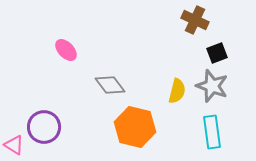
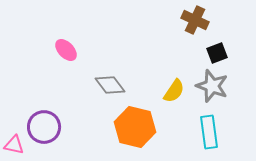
yellow semicircle: moved 3 px left; rotated 20 degrees clockwise
cyan rectangle: moved 3 px left
pink triangle: rotated 20 degrees counterclockwise
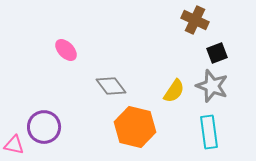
gray diamond: moved 1 px right, 1 px down
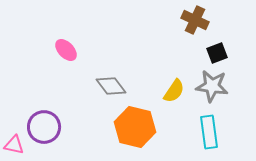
gray star: rotated 12 degrees counterclockwise
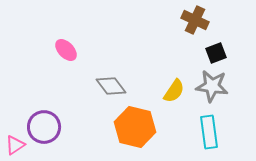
black square: moved 1 px left
pink triangle: moved 1 px right; rotated 45 degrees counterclockwise
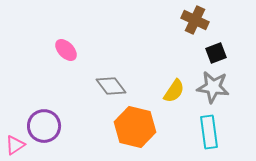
gray star: moved 1 px right, 1 px down
purple circle: moved 1 px up
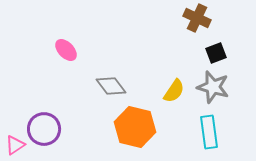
brown cross: moved 2 px right, 2 px up
gray star: rotated 8 degrees clockwise
purple circle: moved 3 px down
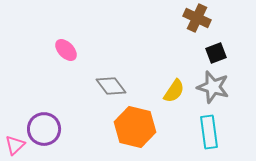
pink triangle: rotated 10 degrees counterclockwise
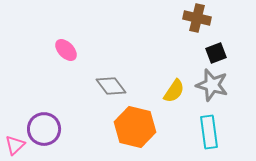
brown cross: rotated 12 degrees counterclockwise
gray star: moved 1 px left, 2 px up
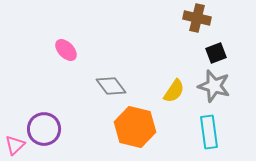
gray star: moved 2 px right, 1 px down
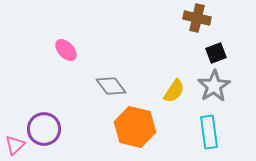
gray star: rotated 24 degrees clockwise
